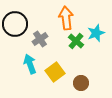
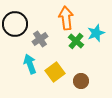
brown circle: moved 2 px up
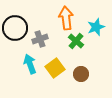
black circle: moved 4 px down
cyan star: moved 6 px up
gray cross: rotated 14 degrees clockwise
yellow square: moved 4 px up
brown circle: moved 7 px up
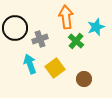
orange arrow: moved 1 px up
brown circle: moved 3 px right, 5 px down
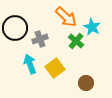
orange arrow: rotated 140 degrees clockwise
cyan star: moved 4 px left; rotated 24 degrees counterclockwise
brown circle: moved 2 px right, 4 px down
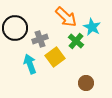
yellow square: moved 11 px up
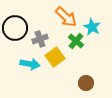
cyan arrow: rotated 120 degrees clockwise
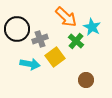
black circle: moved 2 px right, 1 px down
brown circle: moved 3 px up
